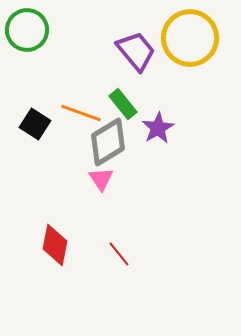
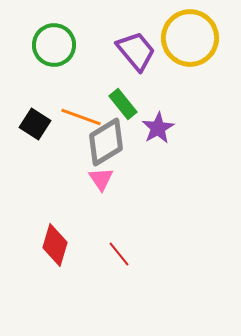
green circle: moved 27 px right, 15 px down
orange line: moved 4 px down
gray diamond: moved 2 px left
red diamond: rotated 6 degrees clockwise
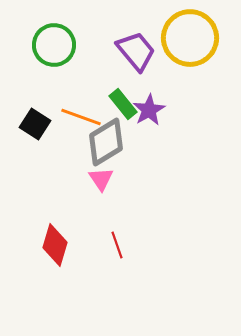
purple star: moved 9 px left, 18 px up
red line: moved 2 px left, 9 px up; rotated 20 degrees clockwise
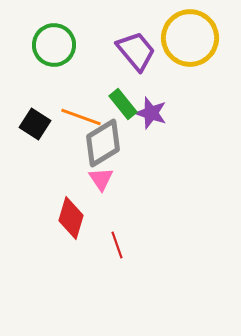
purple star: moved 2 px right, 3 px down; rotated 24 degrees counterclockwise
gray diamond: moved 3 px left, 1 px down
red diamond: moved 16 px right, 27 px up
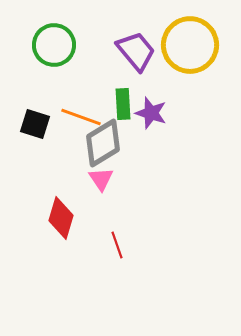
yellow circle: moved 7 px down
green rectangle: rotated 36 degrees clockwise
black square: rotated 16 degrees counterclockwise
red diamond: moved 10 px left
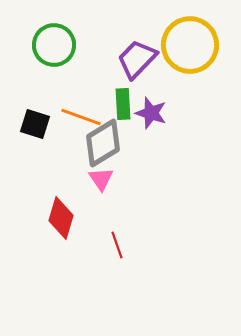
purple trapezoid: moved 1 px right, 8 px down; rotated 96 degrees counterclockwise
